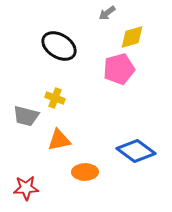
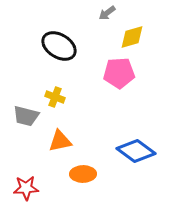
pink pentagon: moved 4 px down; rotated 12 degrees clockwise
yellow cross: moved 1 px up
orange triangle: moved 1 px right, 1 px down
orange ellipse: moved 2 px left, 2 px down
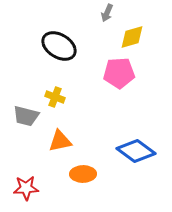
gray arrow: rotated 30 degrees counterclockwise
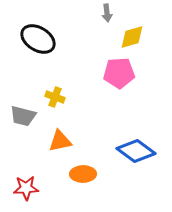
gray arrow: rotated 30 degrees counterclockwise
black ellipse: moved 21 px left, 7 px up
gray trapezoid: moved 3 px left
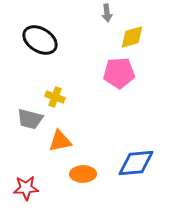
black ellipse: moved 2 px right, 1 px down
gray trapezoid: moved 7 px right, 3 px down
blue diamond: moved 12 px down; rotated 42 degrees counterclockwise
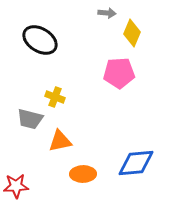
gray arrow: rotated 78 degrees counterclockwise
yellow diamond: moved 4 px up; rotated 52 degrees counterclockwise
red star: moved 10 px left, 2 px up
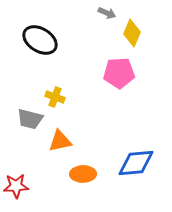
gray arrow: rotated 18 degrees clockwise
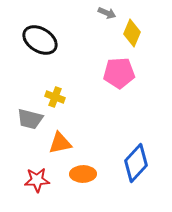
orange triangle: moved 2 px down
blue diamond: rotated 42 degrees counterclockwise
red star: moved 21 px right, 6 px up
